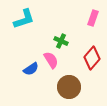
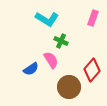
cyan L-shape: moved 23 px right; rotated 50 degrees clockwise
red diamond: moved 12 px down
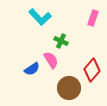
cyan L-shape: moved 7 px left, 2 px up; rotated 15 degrees clockwise
blue semicircle: moved 1 px right
brown circle: moved 1 px down
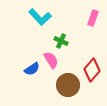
brown circle: moved 1 px left, 3 px up
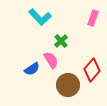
green cross: rotated 24 degrees clockwise
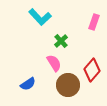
pink rectangle: moved 1 px right, 4 px down
pink semicircle: moved 3 px right, 3 px down
blue semicircle: moved 4 px left, 15 px down
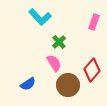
green cross: moved 2 px left, 1 px down
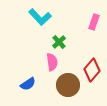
pink semicircle: moved 2 px left, 1 px up; rotated 24 degrees clockwise
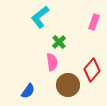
cyan L-shape: rotated 95 degrees clockwise
blue semicircle: moved 7 px down; rotated 21 degrees counterclockwise
